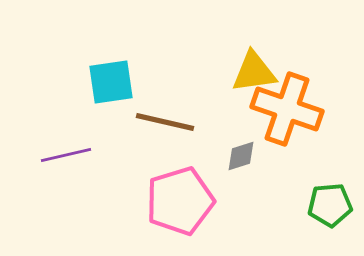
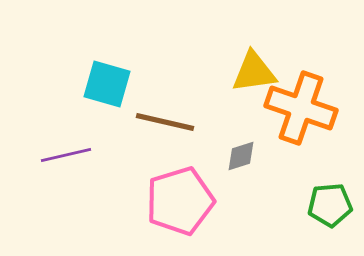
cyan square: moved 4 px left, 2 px down; rotated 24 degrees clockwise
orange cross: moved 14 px right, 1 px up
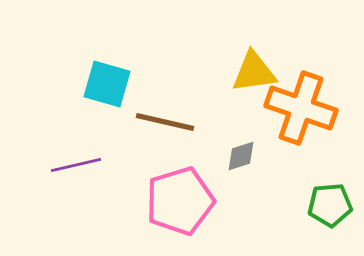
purple line: moved 10 px right, 10 px down
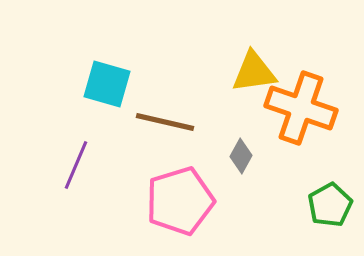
gray diamond: rotated 44 degrees counterclockwise
purple line: rotated 54 degrees counterclockwise
green pentagon: rotated 24 degrees counterclockwise
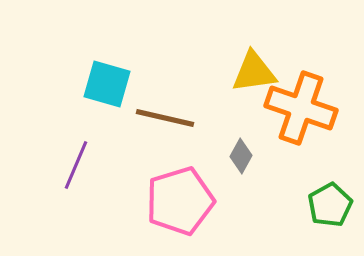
brown line: moved 4 px up
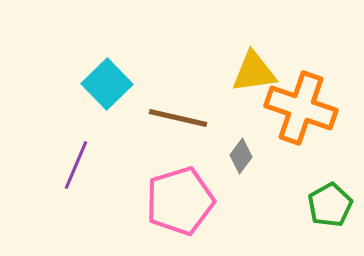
cyan square: rotated 30 degrees clockwise
brown line: moved 13 px right
gray diamond: rotated 8 degrees clockwise
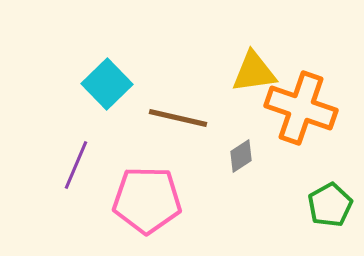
gray diamond: rotated 20 degrees clockwise
pink pentagon: moved 33 px left, 1 px up; rotated 18 degrees clockwise
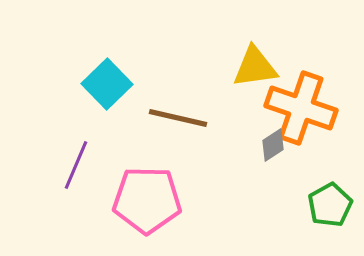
yellow triangle: moved 1 px right, 5 px up
gray diamond: moved 32 px right, 11 px up
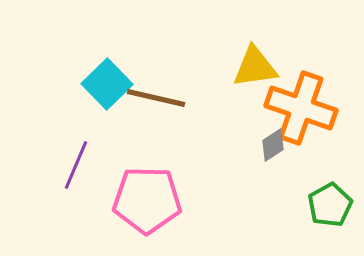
brown line: moved 22 px left, 20 px up
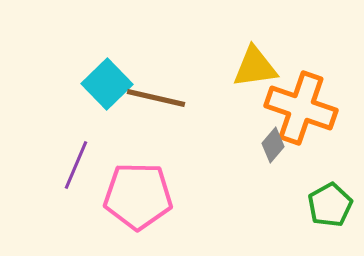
gray diamond: rotated 16 degrees counterclockwise
pink pentagon: moved 9 px left, 4 px up
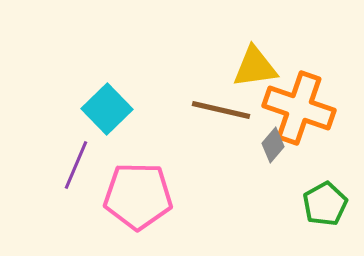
cyan square: moved 25 px down
brown line: moved 65 px right, 12 px down
orange cross: moved 2 px left
green pentagon: moved 5 px left, 1 px up
